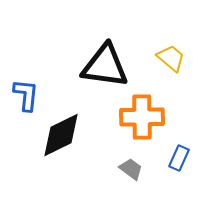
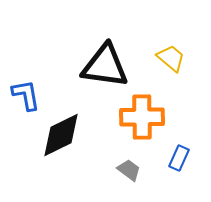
blue L-shape: rotated 16 degrees counterclockwise
gray trapezoid: moved 2 px left, 1 px down
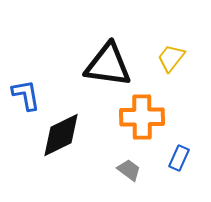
yellow trapezoid: rotated 92 degrees counterclockwise
black triangle: moved 3 px right, 1 px up
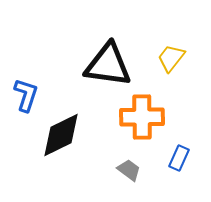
blue L-shape: rotated 28 degrees clockwise
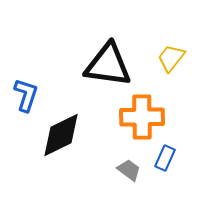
blue rectangle: moved 14 px left
